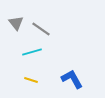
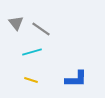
blue L-shape: moved 4 px right; rotated 120 degrees clockwise
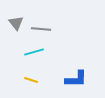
gray line: rotated 30 degrees counterclockwise
cyan line: moved 2 px right
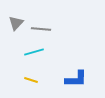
gray triangle: rotated 21 degrees clockwise
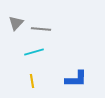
yellow line: moved 1 px right, 1 px down; rotated 64 degrees clockwise
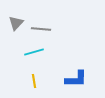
yellow line: moved 2 px right
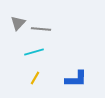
gray triangle: moved 2 px right
yellow line: moved 1 px right, 3 px up; rotated 40 degrees clockwise
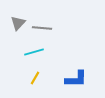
gray line: moved 1 px right, 1 px up
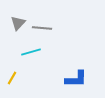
cyan line: moved 3 px left
yellow line: moved 23 px left
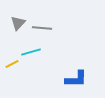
yellow line: moved 14 px up; rotated 32 degrees clockwise
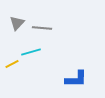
gray triangle: moved 1 px left
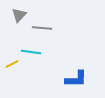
gray triangle: moved 2 px right, 8 px up
cyan line: rotated 24 degrees clockwise
